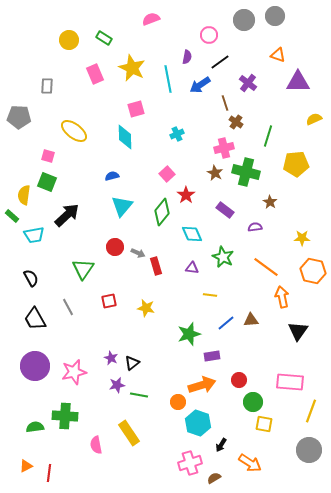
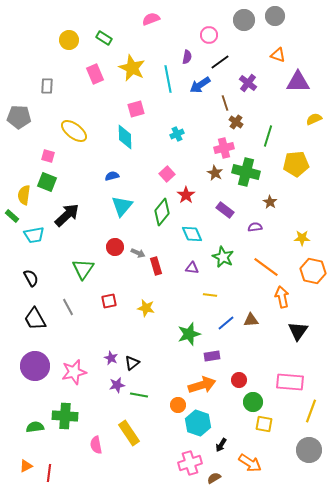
orange circle at (178, 402): moved 3 px down
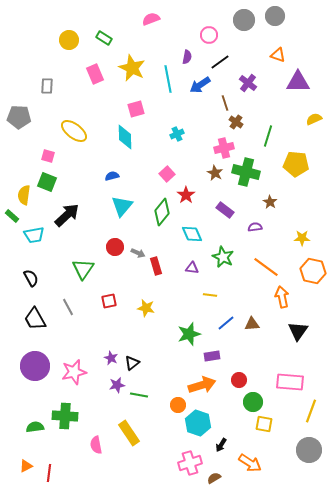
yellow pentagon at (296, 164): rotated 10 degrees clockwise
brown triangle at (251, 320): moved 1 px right, 4 px down
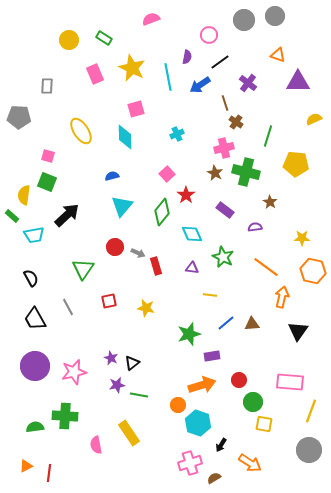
cyan line at (168, 79): moved 2 px up
yellow ellipse at (74, 131): moved 7 px right; rotated 20 degrees clockwise
orange arrow at (282, 297): rotated 25 degrees clockwise
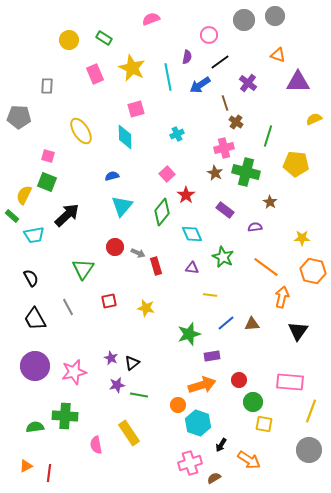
yellow semicircle at (24, 195): rotated 18 degrees clockwise
orange arrow at (250, 463): moved 1 px left, 3 px up
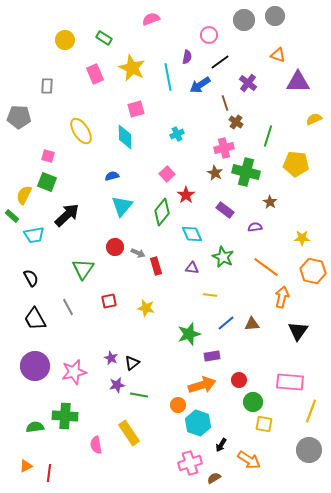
yellow circle at (69, 40): moved 4 px left
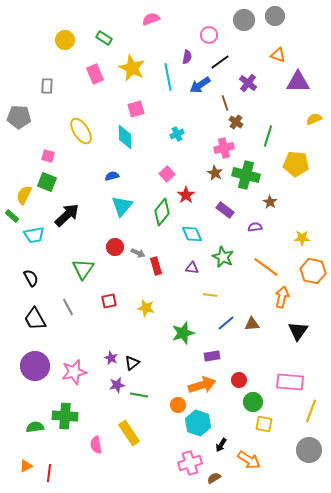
green cross at (246, 172): moved 3 px down
green star at (189, 334): moved 6 px left, 1 px up
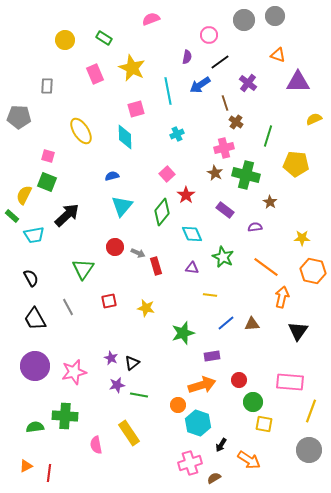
cyan line at (168, 77): moved 14 px down
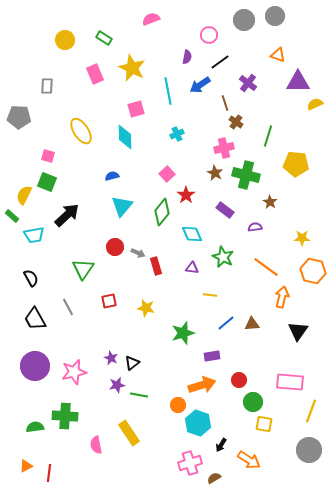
yellow semicircle at (314, 119): moved 1 px right, 15 px up
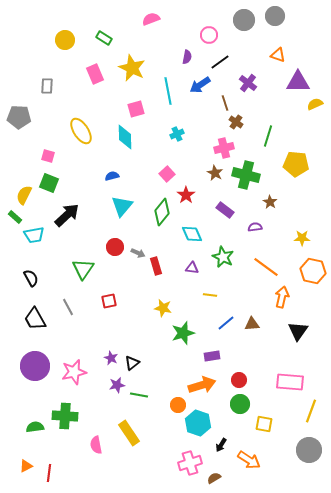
green square at (47, 182): moved 2 px right, 1 px down
green rectangle at (12, 216): moved 3 px right, 1 px down
yellow star at (146, 308): moved 17 px right
green circle at (253, 402): moved 13 px left, 2 px down
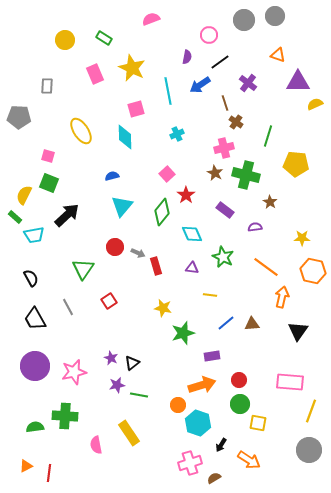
red square at (109, 301): rotated 21 degrees counterclockwise
yellow square at (264, 424): moved 6 px left, 1 px up
